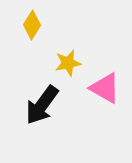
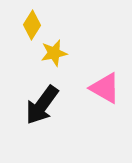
yellow star: moved 14 px left, 10 px up
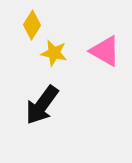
yellow star: rotated 24 degrees clockwise
pink triangle: moved 37 px up
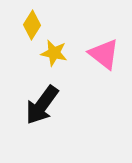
pink triangle: moved 1 px left, 3 px down; rotated 8 degrees clockwise
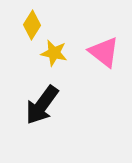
pink triangle: moved 2 px up
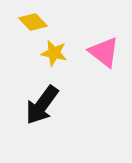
yellow diamond: moved 1 px right, 3 px up; rotated 76 degrees counterclockwise
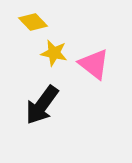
pink triangle: moved 10 px left, 12 px down
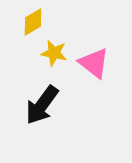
yellow diamond: rotated 76 degrees counterclockwise
pink triangle: moved 1 px up
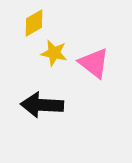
yellow diamond: moved 1 px right, 1 px down
black arrow: rotated 57 degrees clockwise
